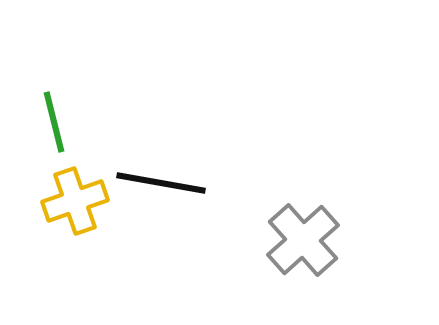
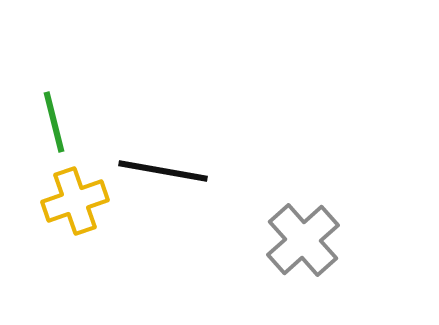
black line: moved 2 px right, 12 px up
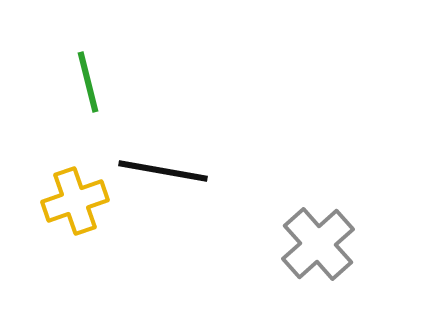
green line: moved 34 px right, 40 px up
gray cross: moved 15 px right, 4 px down
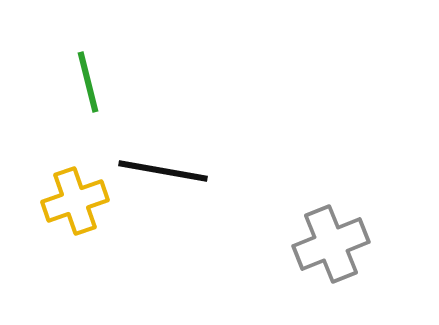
gray cross: moved 13 px right; rotated 20 degrees clockwise
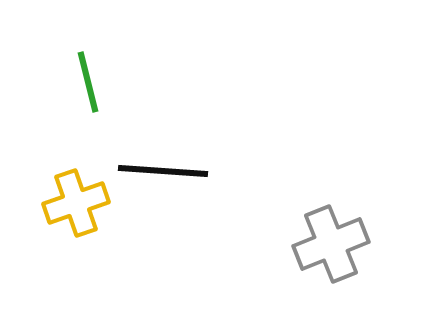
black line: rotated 6 degrees counterclockwise
yellow cross: moved 1 px right, 2 px down
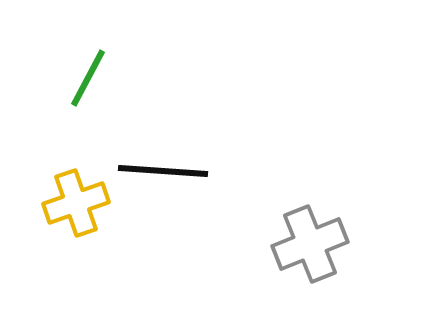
green line: moved 4 px up; rotated 42 degrees clockwise
gray cross: moved 21 px left
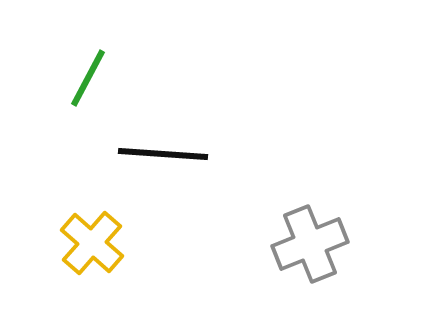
black line: moved 17 px up
yellow cross: moved 16 px right, 40 px down; rotated 30 degrees counterclockwise
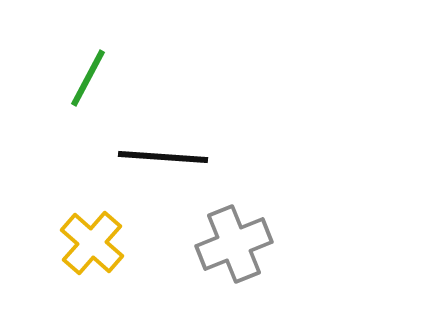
black line: moved 3 px down
gray cross: moved 76 px left
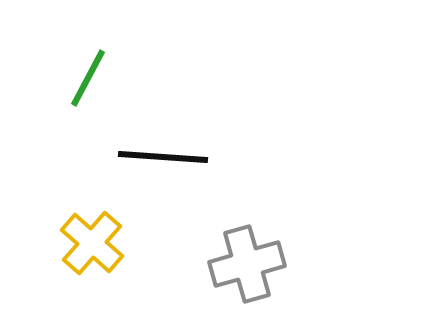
gray cross: moved 13 px right, 20 px down; rotated 6 degrees clockwise
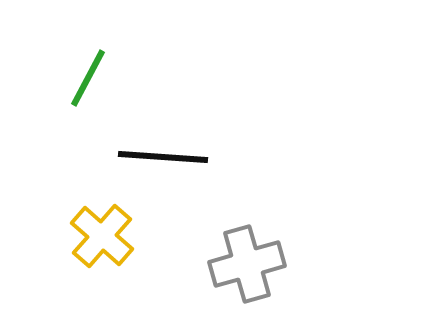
yellow cross: moved 10 px right, 7 px up
